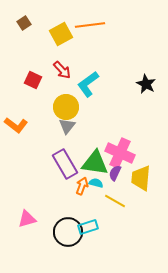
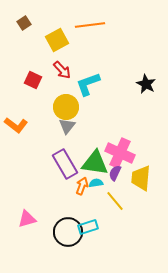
yellow square: moved 4 px left, 6 px down
cyan L-shape: rotated 16 degrees clockwise
cyan semicircle: rotated 24 degrees counterclockwise
yellow line: rotated 20 degrees clockwise
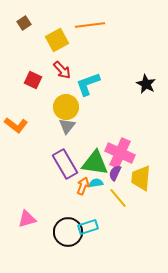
orange arrow: moved 1 px right
yellow line: moved 3 px right, 3 px up
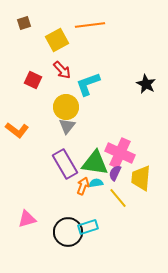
brown square: rotated 16 degrees clockwise
orange L-shape: moved 1 px right, 5 px down
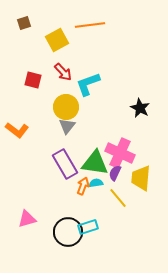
red arrow: moved 1 px right, 2 px down
red square: rotated 12 degrees counterclockwise
black star: moved 6 px left, 24 px down
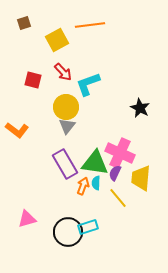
cyan semicircle: rotated 80 degrees counterclockwise
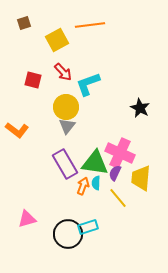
black circle: moved 2 px down
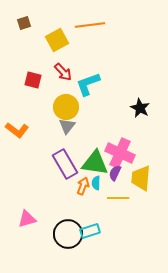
yellow line: rotated 50 degrees counterclockwise
cyan rectangle: moved 2 px right, 4 px down
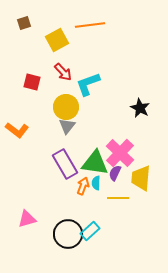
red square: moved 1 px left, 2 px down
pink cross: rotated 20 degrees clockwise
cyan rectangle: rotated 24 degrees counterclockwise
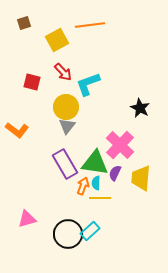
pink cross: moved 8 px up
yellow line: moved 18 px left
